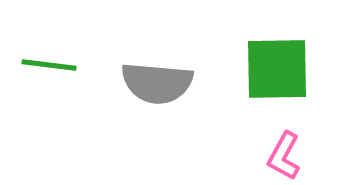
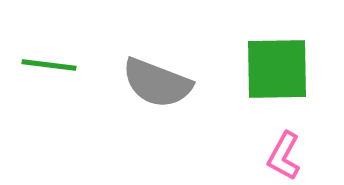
gray semicircle: rotated 16 degrees clockwise
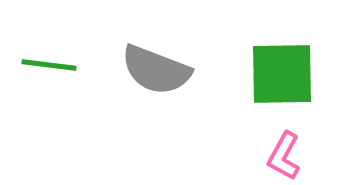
green square: moved 5 px right, 5 px down
gray semicircle: moved 1 px left, 13 px up
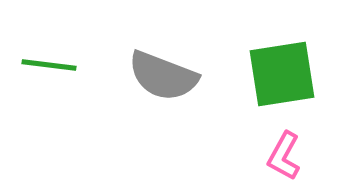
gray semicircle: moved 7 px right, 6 px down
green square: rotated 8 degrees counterclockwise
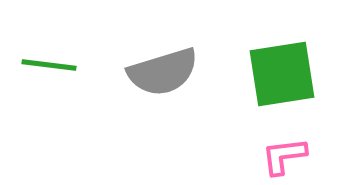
gray semicircle: moved 4 px up; rotated 38 degrees counterclockwise
pink L-shape: rotated 54 degrees clockwise
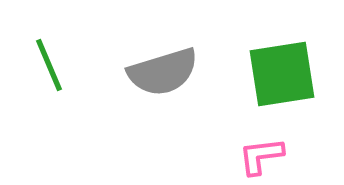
green line: rotated 60 degrees clockwise
pink L-shape: moved 23 px left
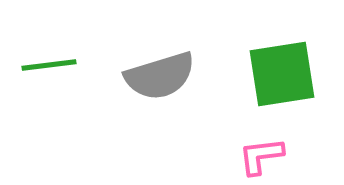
green line: rotated 74 degrees counterclockwise
gray semicircle: moved 3 px left, 4 px down
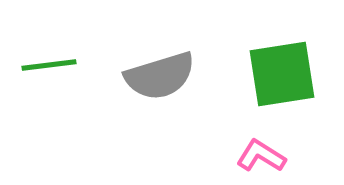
pink L-shape: rotated 39 degrees clockwise
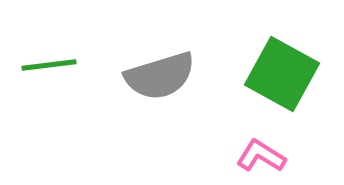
green square: rotated 38 degrees clockwise
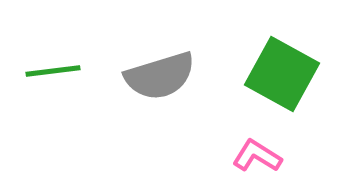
green line: moved 4 px right, 6 px down
pink L-shape: moved 4 px left
